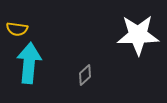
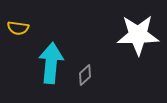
yellow semicircle: moved 1 px right, 1 px up
cyan arrow: moved 22 px right
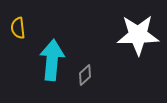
yellow semicircle: rotated 75 degrees clockwise
cyan arrow: moved 1 px right, 3 px up
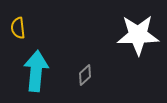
cyan arrow: moved 16 px left, 11 px down
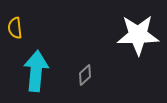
yellow semicircle: moved 3 px left
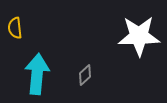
white star: moved 1 px right, 1 px down
cyan arrow: moved 1 px right, 3 px down
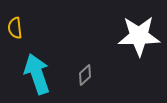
cyan arrow: rotated 24 degrees counterclockwise
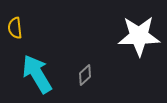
cyan arrow: rotated 12 degrees counterclockwise
